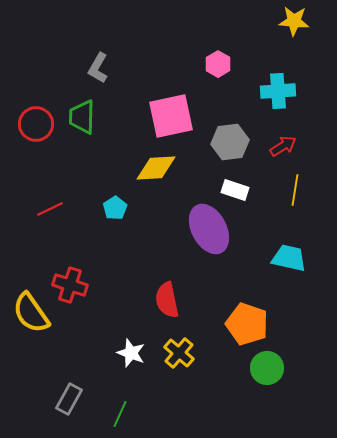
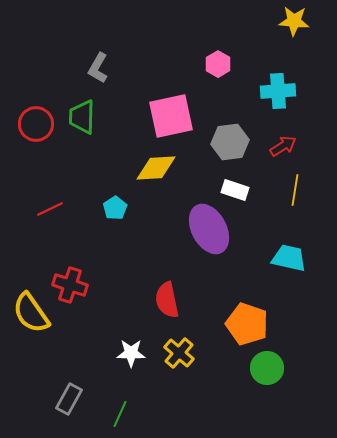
white star: rotated 20 degrees counterclockwise
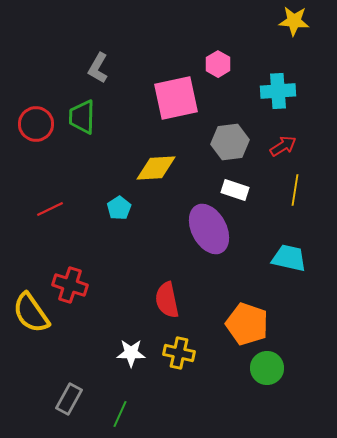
pink square: moved 5 px right, 18 px up
cyan pentagon: moved 4 px right
yellow cross: rotated 28 degrees counterclockwise
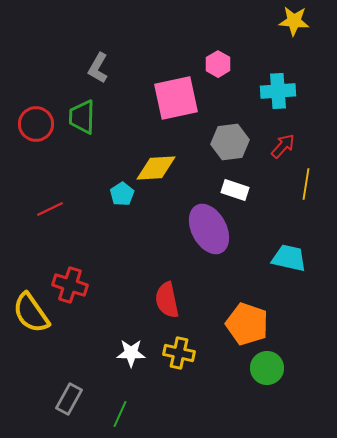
red arrow: rotated 16 degrees counterclockwise
yellow line: moved 11 px right, 6 px up
cyan pentagon: moved 3 px right, 14 px up
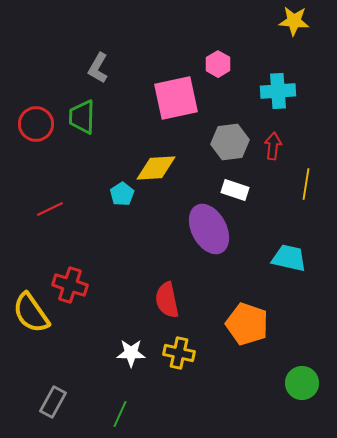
red arrow: moved 10 px left; rotated 36 degrees counterclockwise
green circle: moved 35 px right, 15 px down
gray rectangle: moved 16 px left, 3 px down
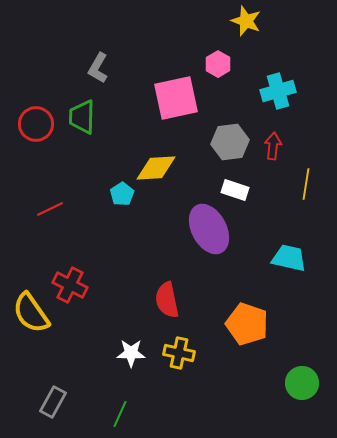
yellow star: moved 48 px left; rotated 16 degrees clockwise
cyan cross: rotated 12 degrees counterclockwise
red cross: rotated 8 degrees clockwise
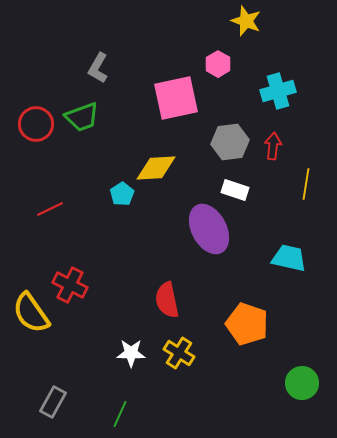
green trapezoid: rotated 111 degrees counterclockwise
yellow cross: rotated 20 degrees clockwise
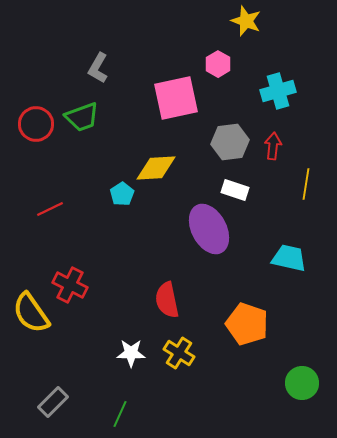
gray rectangle: rotated 16 degrees clockwise
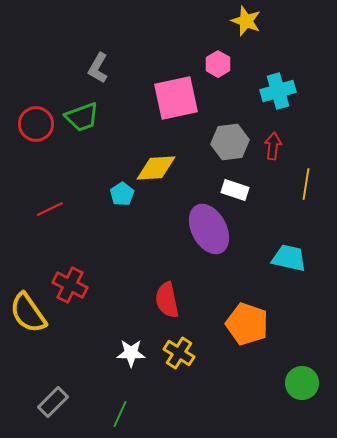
yellow semicircle: moved 3 px left
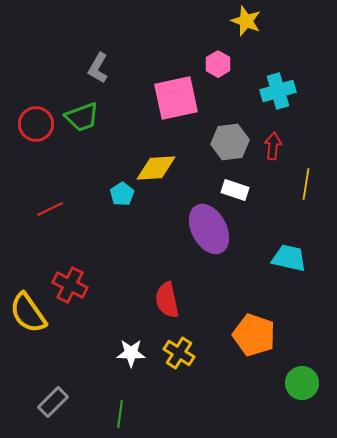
orange pentagon: moved 7 px right, 11 px down
green line: rotated 16 degrees counterclockwise
